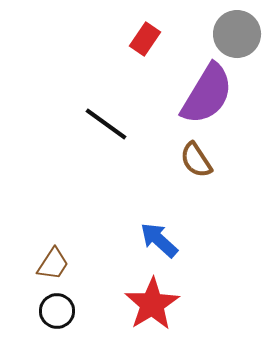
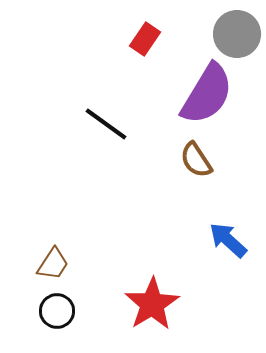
blue arrow: moved 69 px right
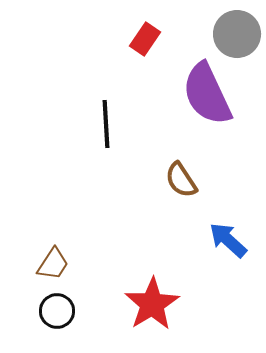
purple semicircle: rotated 124 degrees clockwise
black line: rotated 51 degrees clockwise
brown semicircle: moved 15 px left, 20 px down
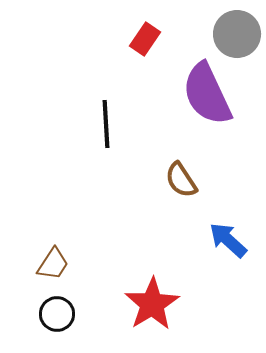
black circle: moved 3 px down
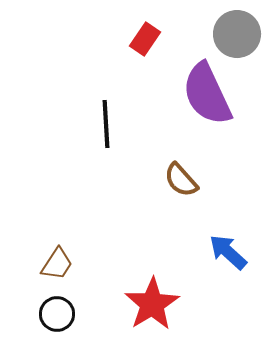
brown semicircle: rotated 9 degrees counterclockwise
blue arrow: moved 12 px down
brown trapezoid: moved 4 px right
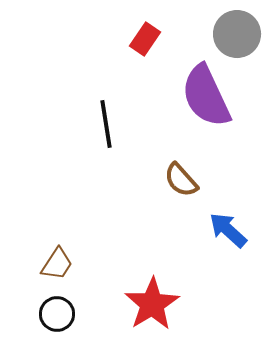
purple semicircle: moved 1 px left, 2 px down
black line: rotated 6 degrees counterclockwise
blue arrow: moved 22 px up
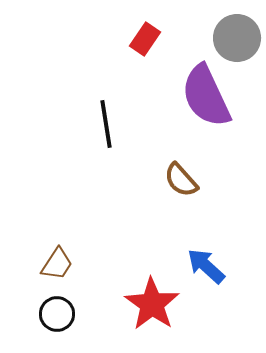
gray circle: moved 4 px down
blue arrow: moved 22 px left, 36 px down
red star: rotated 6 degrees counterclockwise
